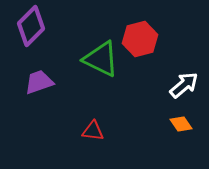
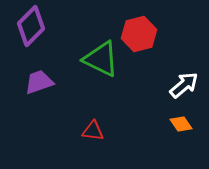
red hexagon: moved 1 px left, 5 px up
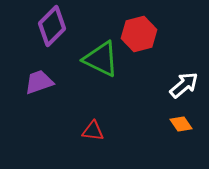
purple diamond: moved 21 px right
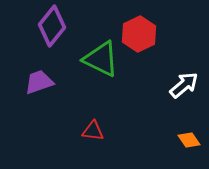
purple diamond: rotated 6 degrees counterclockwise
red hexagon: rotated 12 degrees counterclockwise
orange diamond: moved 8 px right, 16 px down
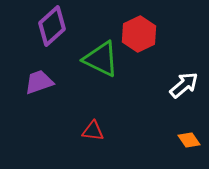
purple diamond: rotated 9 degrees clockwise
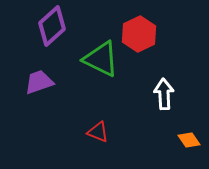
white arrow: moved 20 px left, 9 px down; rotated 52 degrees counterclockwise
red triangle: moved 5 px right, 1 px down; rotated 15 degrees clockwise
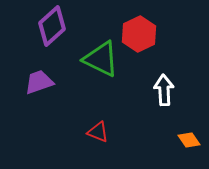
white arrow: moved 4 px up
